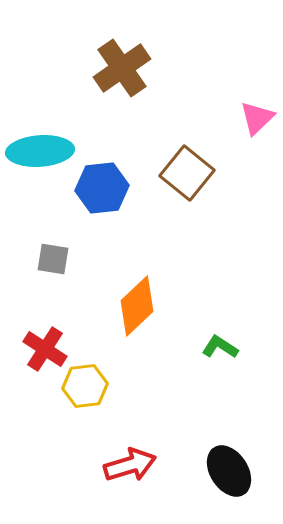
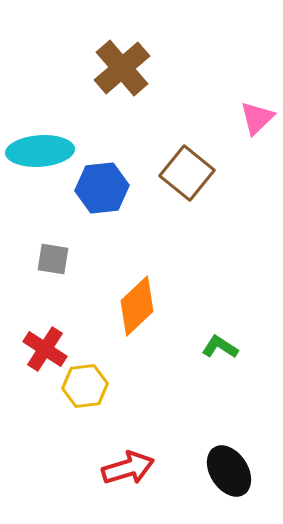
brown cross: rotated 6 degrees counterclockwise
red arrow: moved 2 px left, 3 px down
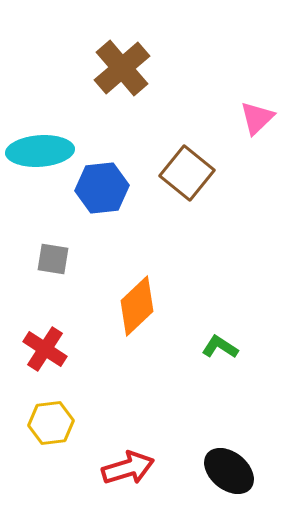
yellow hexagon: moved 34 px left, 37 px down
black ellipse: rotated 18 degrees counterclockwise
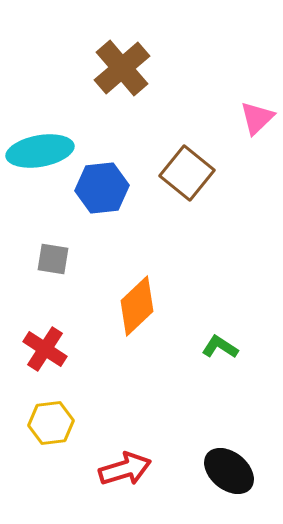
cyan ellipse: rotated 6 degrees counterclockwise
red arrow: moved 3 px left, 1 px down
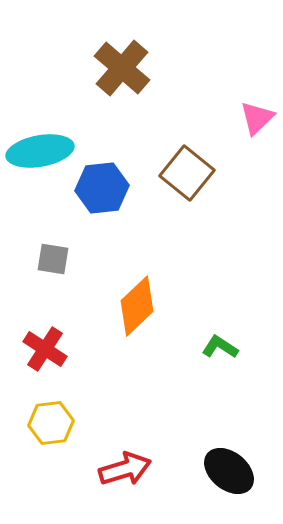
brown cross: rotated 8 degrees counterclockwise
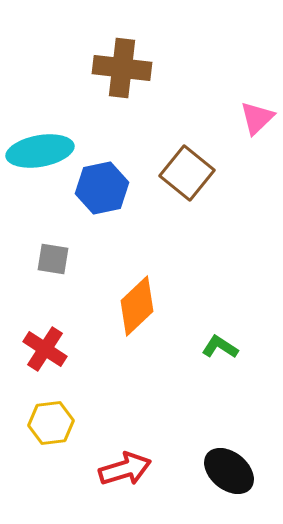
brown cross: rotated 34 degrees counterclockwise
blue hexagon: rotated 6 degrees counterclockwise
